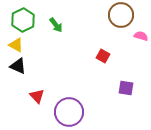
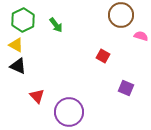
purple square: rotated 14 degrees clockwise
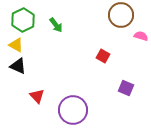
purple circle: moved 4 px right, 2 px up
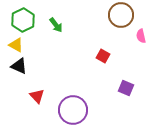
pink semicircle: rotated 120 degrees counterclockwise
black triangle: moved 1 px right
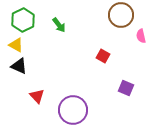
green arrow: moved 3 px right
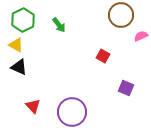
pink semicircle: rotated 80 degrees clockwise
black triangle: moved 1 px down
red triangle: moved 4 px left, 10 px down
purple circle: moved 1 px left, 2 px down
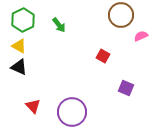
yellow triangle: moved 3 px right, 1 px down
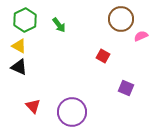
brown circle: moved 4 px down
green hexagon: moved 2 px right
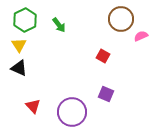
yellow triangle: moved 1 px up; rotated 28 degrees clockwise
black triangle: moved 1 px down
purple square: moved 20 px left, 6 px down
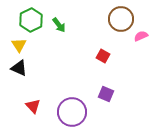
green hexagon: moved 6 px right
